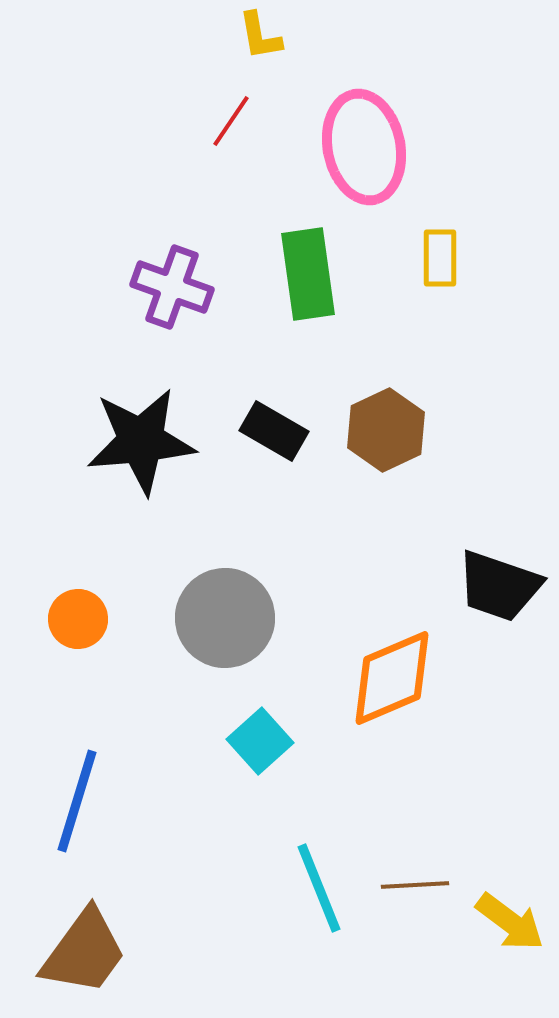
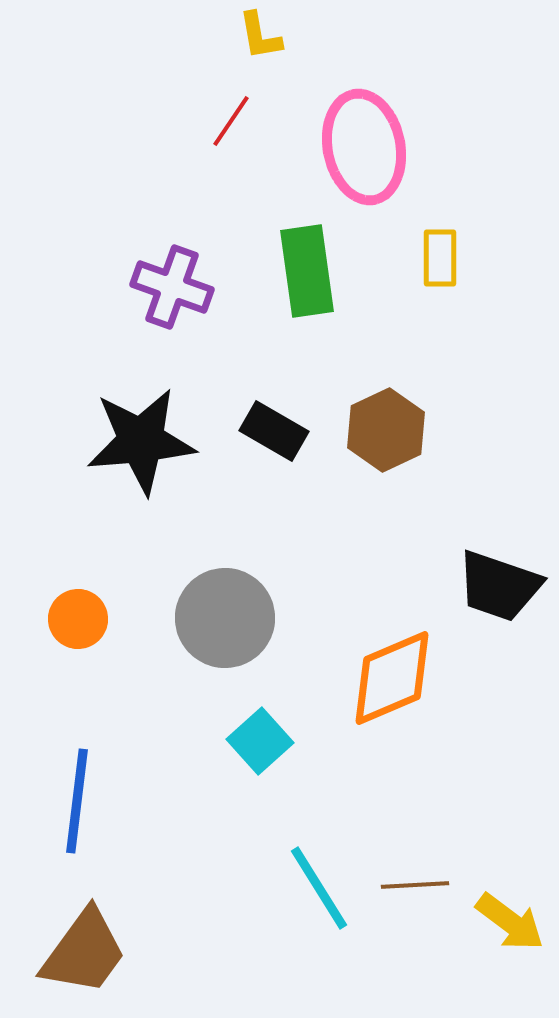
green rectangle: moved 1 px left, 3 px up
blue line: rotated 10 degrees counterclockwise
cyan line: rotated 10 degrees counterclockwise
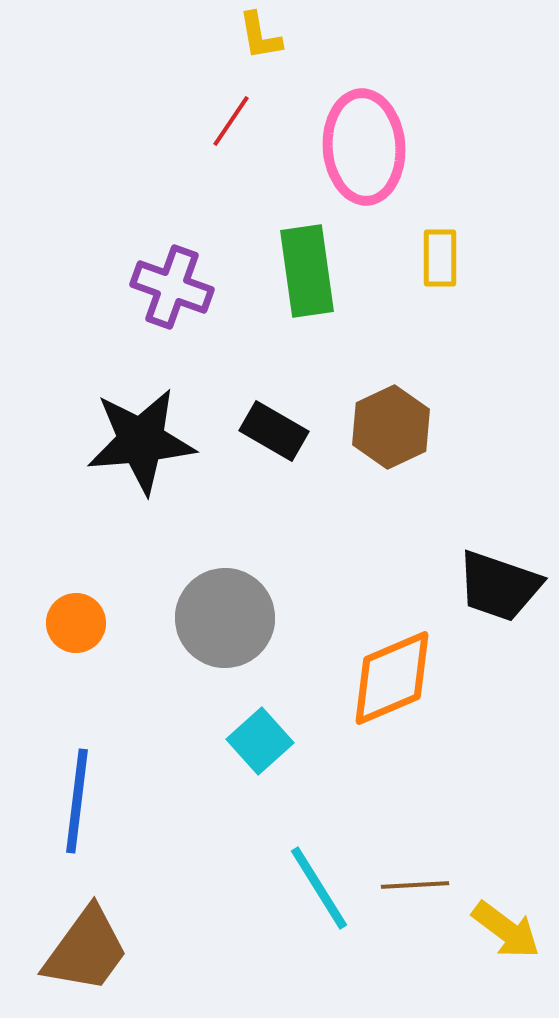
pink ellipse: rotated 7 degrees clockwise
brown hexagon: moved 5 px right, 3 px up
orange circle: moved 2 px left, 4 px down
yellow arrow: moved 4 px left, 8 px down
brown trapezoid: moved 2 px right, 2 px up
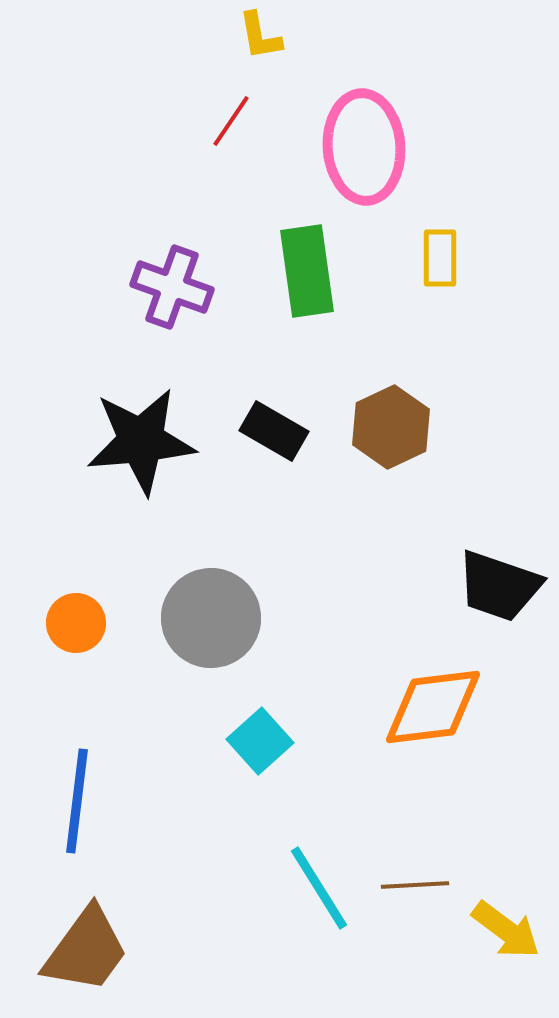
gray circle: moved 14 px left
orange diamond: moved 41 px right, 29 px down; rotated 16 degrees clockwise
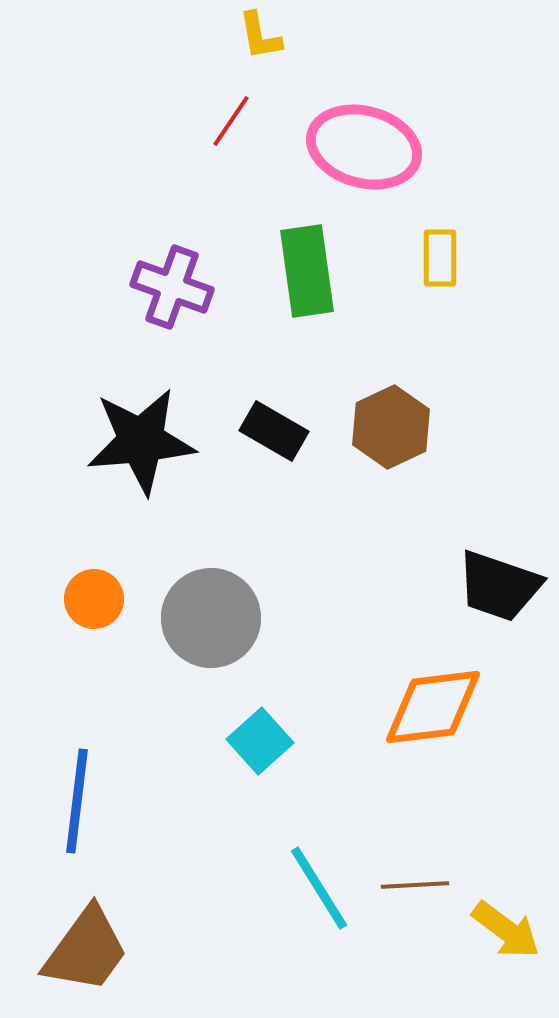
pink ellipse: rotated 71 degrees counterclockwise
orange circle: moved 18 px right, 24 px up
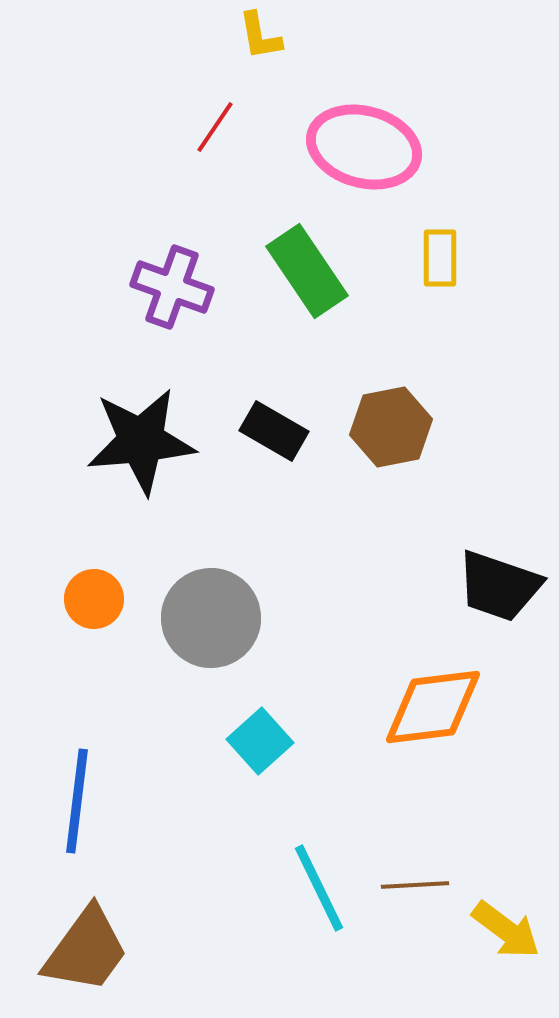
red line: moved 16 px left, 6 px down
green rectangle: rotated 26 degrees counterclockwise
brown hexagon: rotated 14 degrees clockwise
cyan line: rotated 6 degrees clockwise
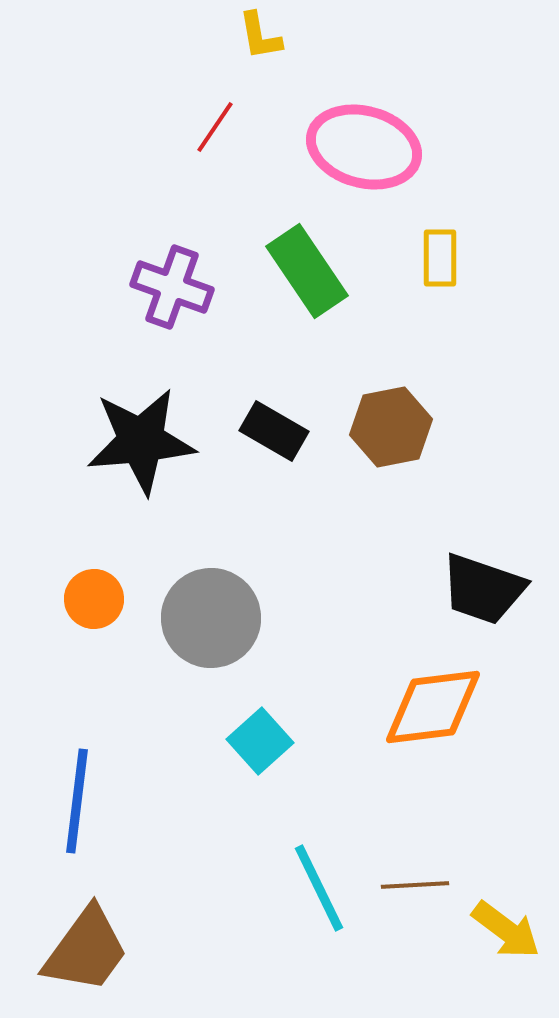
black trapezoid: moved 16 px left, 3 px down
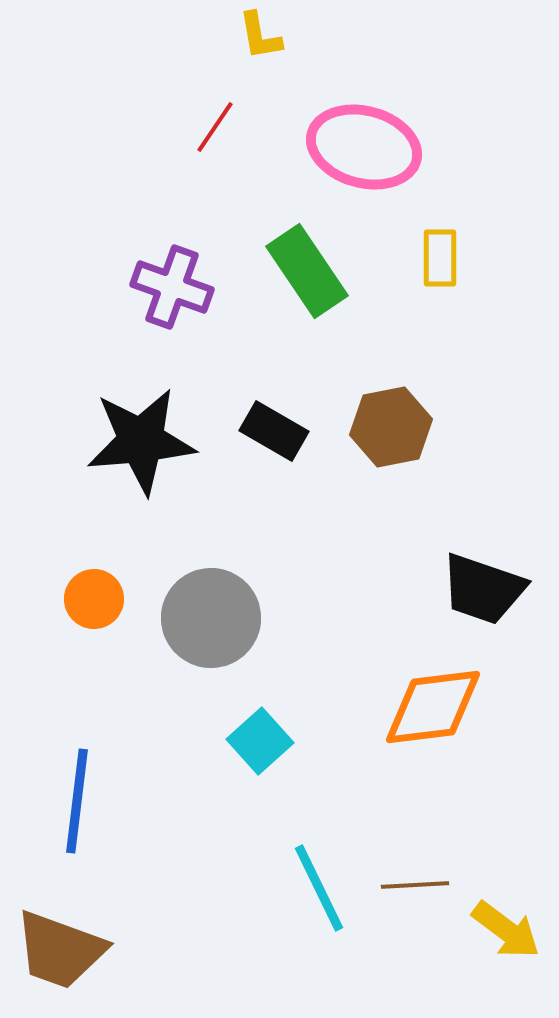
brown trapezoid: moved 26 px left; rotated 74 degrees clockwise
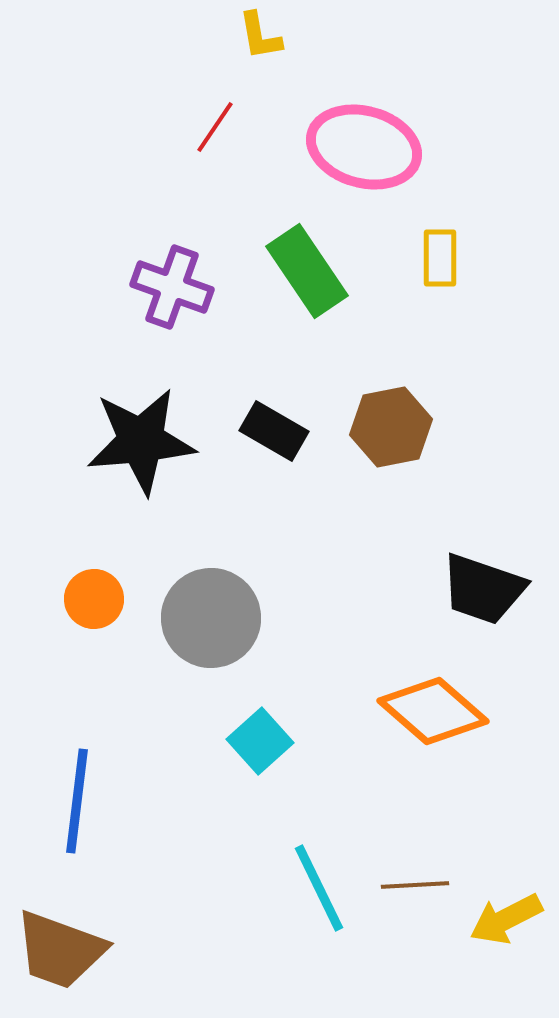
orange diamond: moved 4 px down; rotated 48 degrees clockwise
yellow arrow: moved 11 px up; rotated 116 degrees clockwise
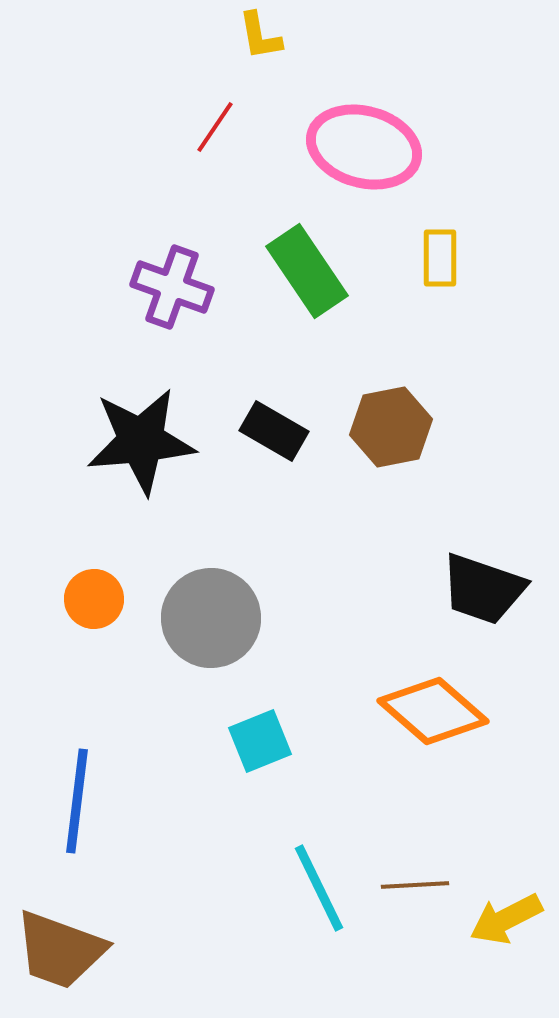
cyan square: rotated 20 degrees clockwise
